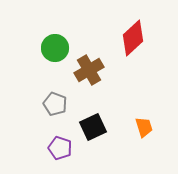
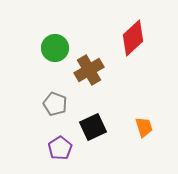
purple pentagon: rotated 20 degrees clockwise
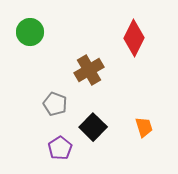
red diamond: moved 1 px right; rotated 21 degrees counterclockwise
green circle: moved 25 px left, 16 px up
black square: rotated 20 degrees counterclockwise
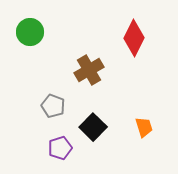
gray pentagon: moved 2 px left, 2 px down
purple pentagon: rotated 15 degrees clockwise
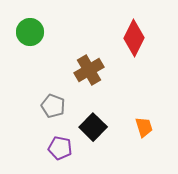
purple pentagon: rotated 30 degrees clockwise
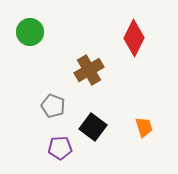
black square: rotated 8 degrees counterclockwise
purple pentagon: rotated 15 degrees counterclockwise
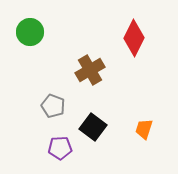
brown cross: moved 1 px right
orange trapezoid: moved 2 px down; rotated 145 degrees counterclockwise
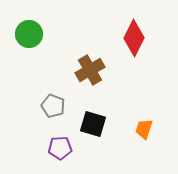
green circle: moved 1 px left, 2 px down
black square: moved 3 px up; rotated 20 degrees counterclockwise
